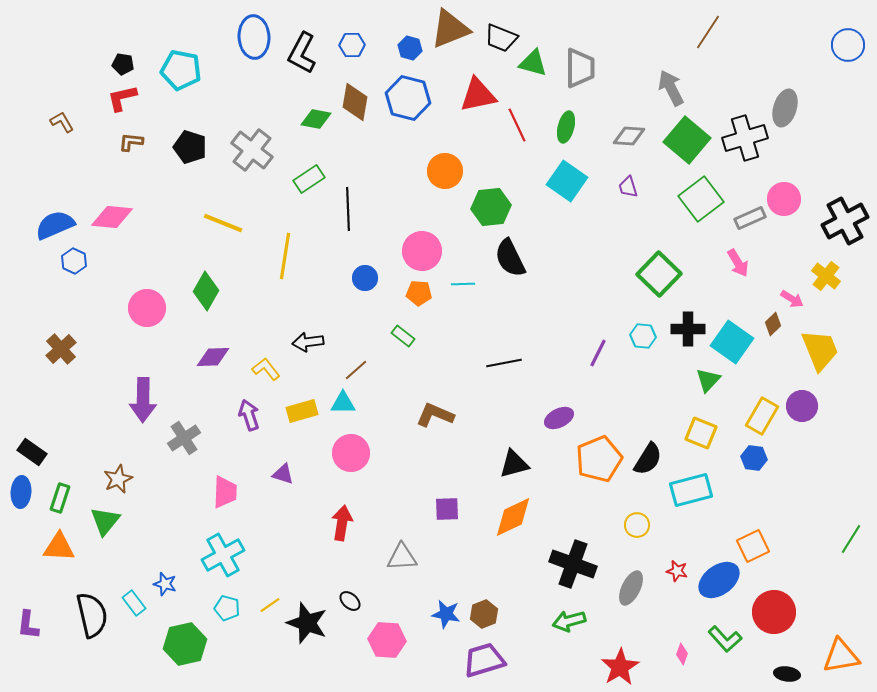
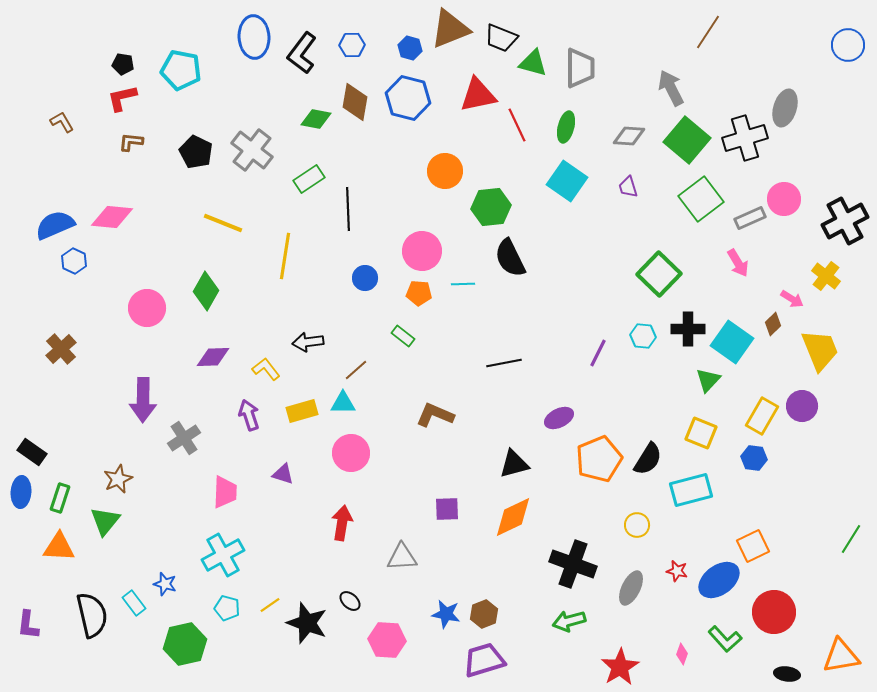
black L-shape at (302, 53): rotated 9 degrees clockwise
black pentagon at (190, 147): moved 6 px right, 5 px down; rotated 8 degrees clockwise
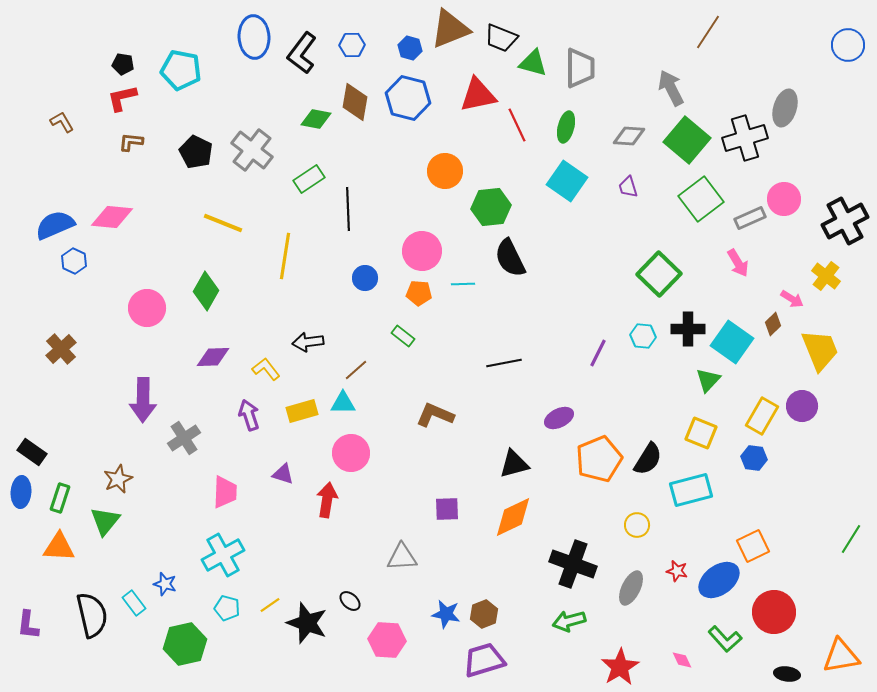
red arrow at (342, 523): moved 15 px left, 23 px up
pink diamond at (682, 654): moved 6 px down; rotated 45 degrees counterclockwise
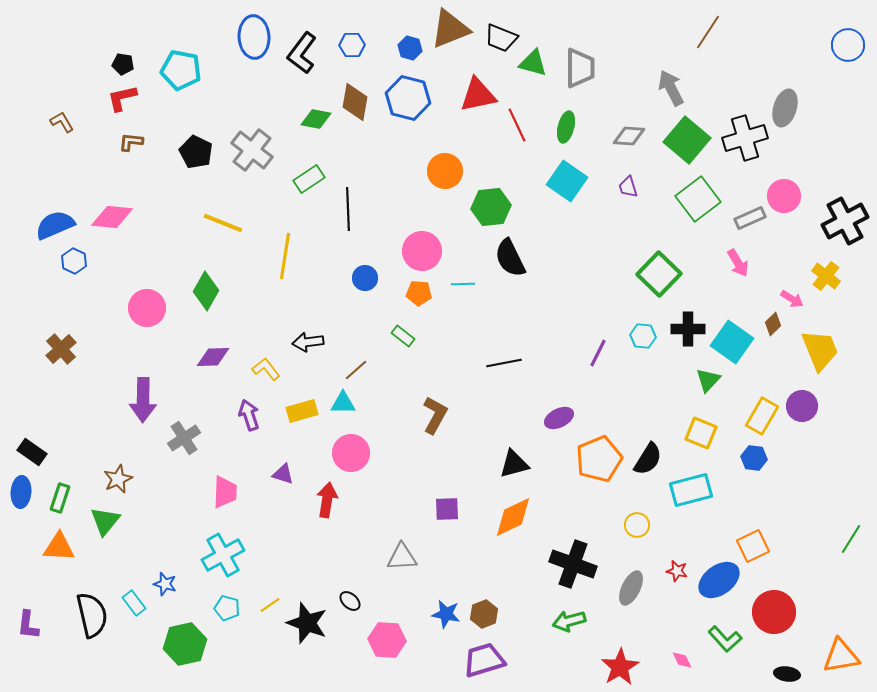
green square at (701, 199): moved 3 px left
pink circle at (784, 199): moved 3 px up
brown L-shape at (435, 415): rotated 96 degrees clockwise
